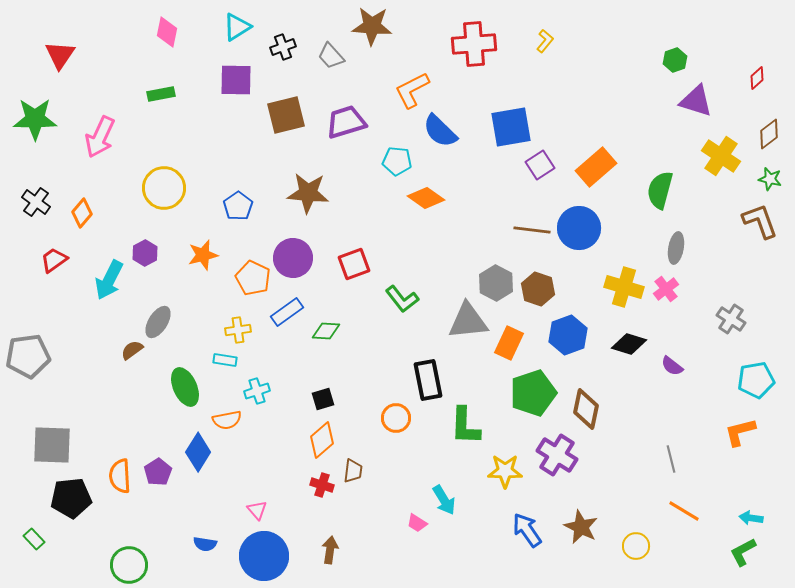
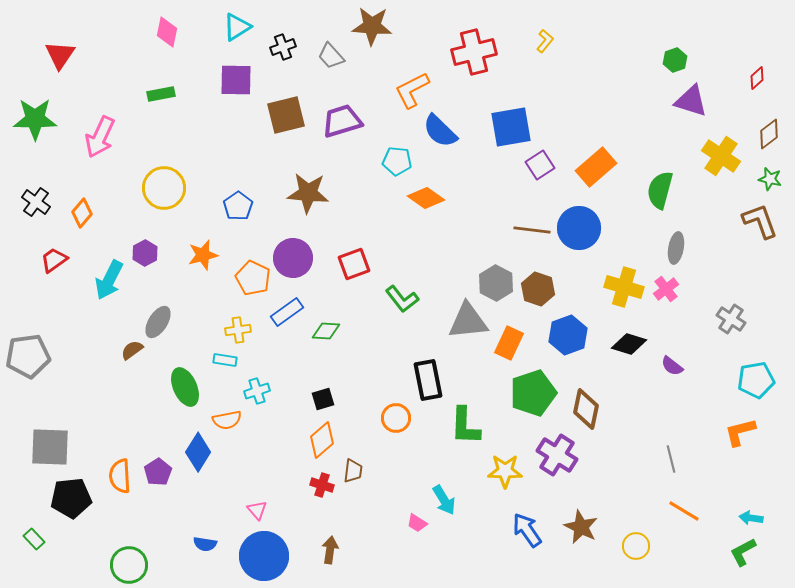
red cross at (474, 44): moved 8 px down; rotated 9 degrees counterclockwise
purple triangle at (696, 101): moved 5 px left
purple trapezoid at (346, 122): moved 4 px left, 1 px up
gray square at (52, 445): moved 2 px left, 2 px down
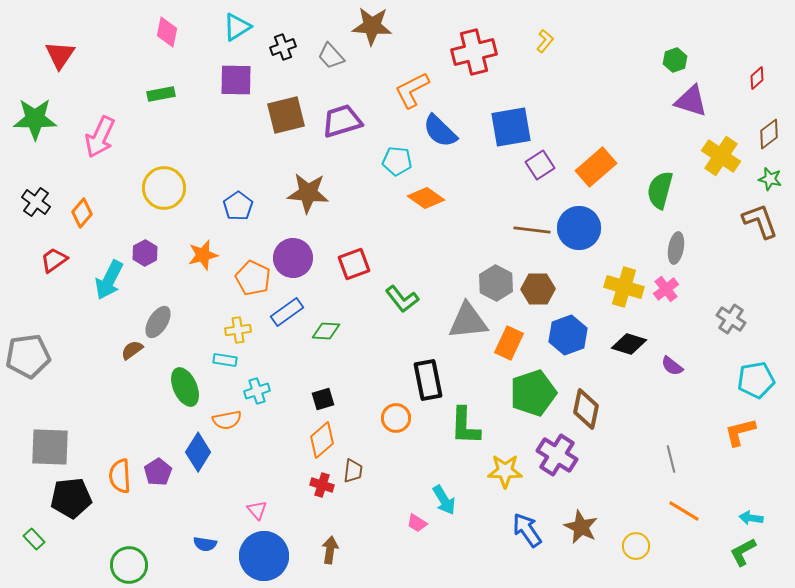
brown hexagon at (538, 289): rotated 20 degrees counterclockwise
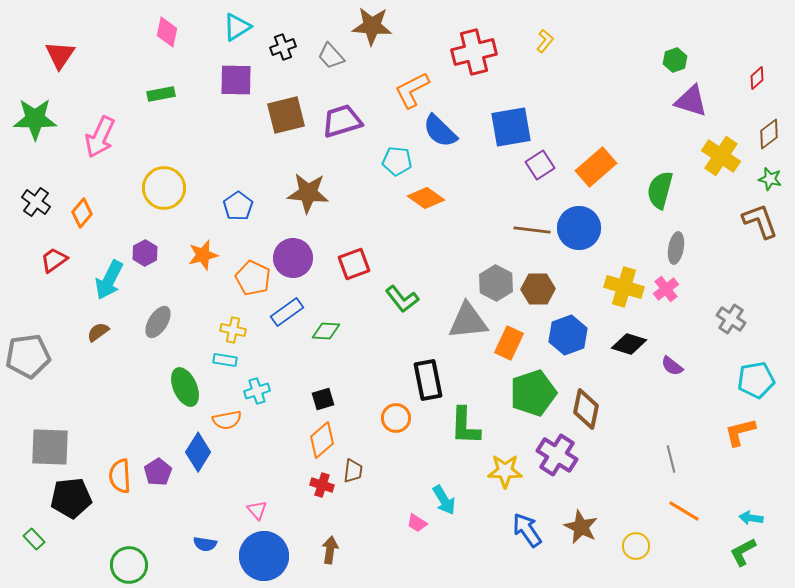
yellow cross at (238, 330): moved 5 px left; rotated 20 degrees clockwise
brown semicircle at (132, 350): moved 34 px left, 18 px up
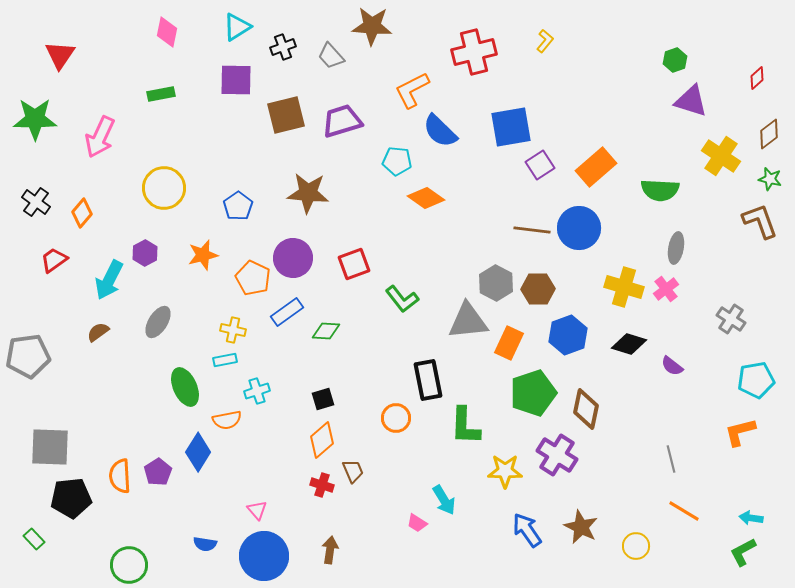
green semicircle at (660, 190): rotated 102 degrees counterclockwise
cyan rectangle at (225, 360): rotated 20 degrees counterclockwise
brown trapezoid at (353, 471): rotated 30 degrees counterclockwise
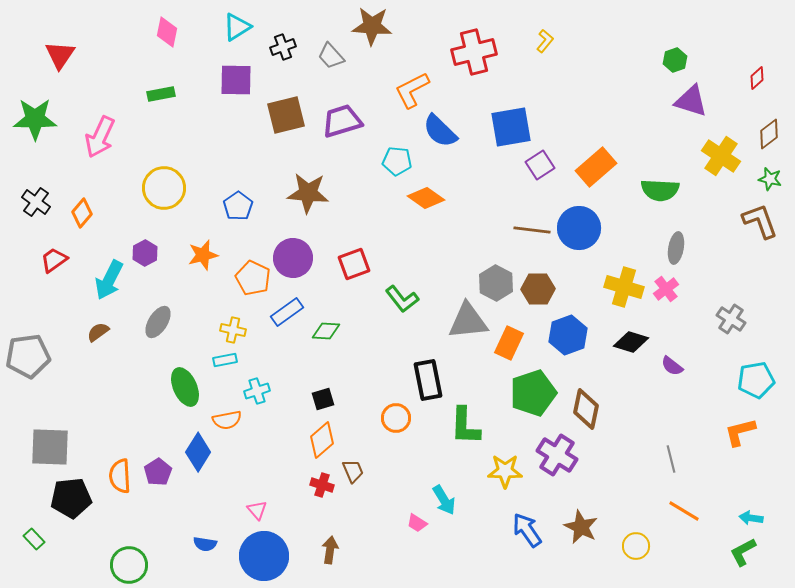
black diamond at (629, 344): moved 2 px right, 2 px up
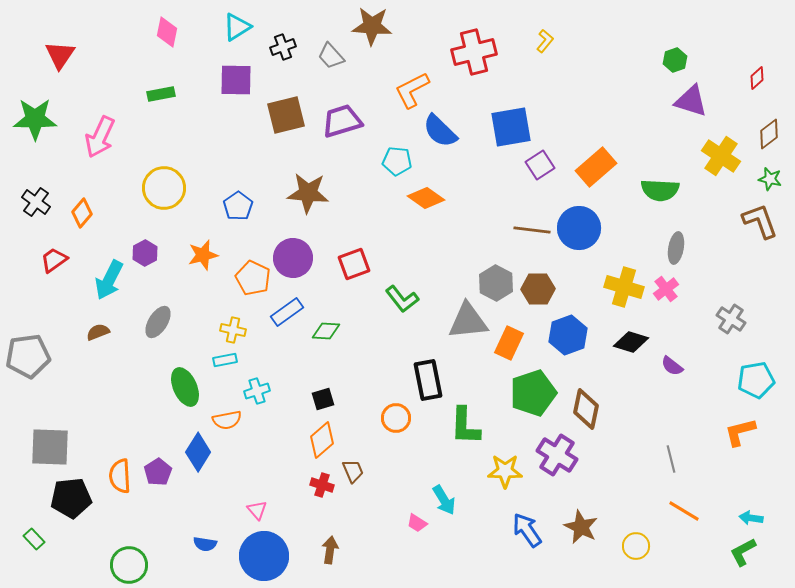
brown semicircle at (98, 332): rotated 15 degrees clockwise
